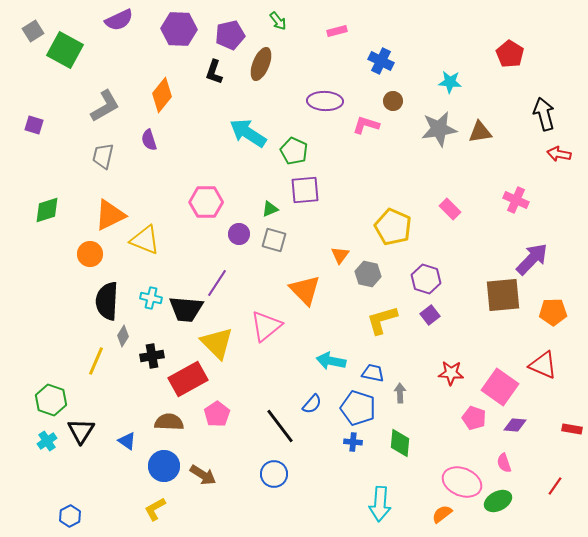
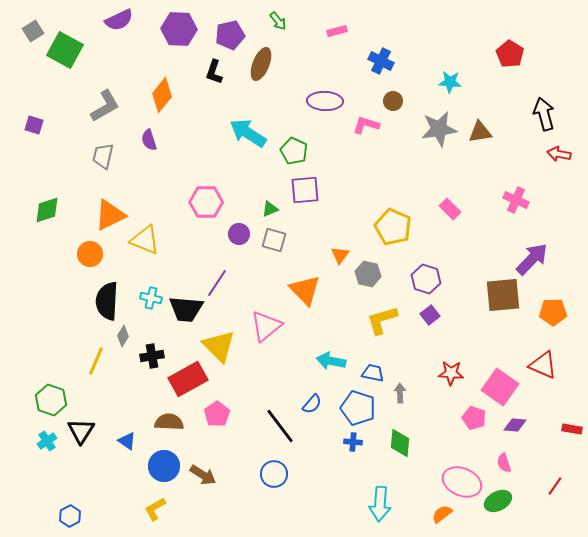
yellow triangle at (217, 343): moved 2 px right, 3 px down
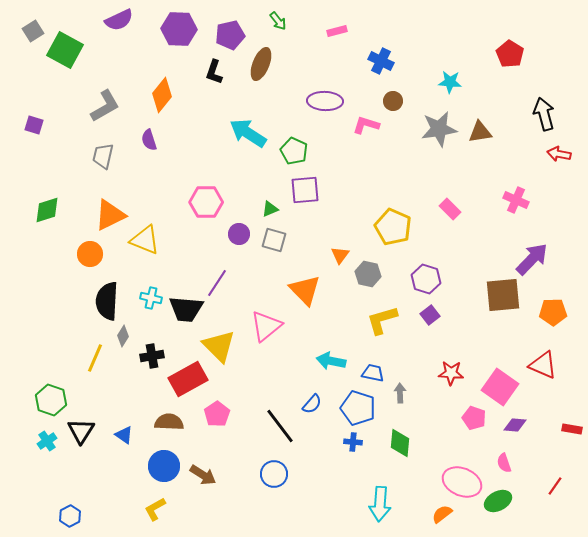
yellow line at (96, 361): moved 1 px left, 3 px up
blue triangle at (127, 441): moved 3 px left, 6 px up
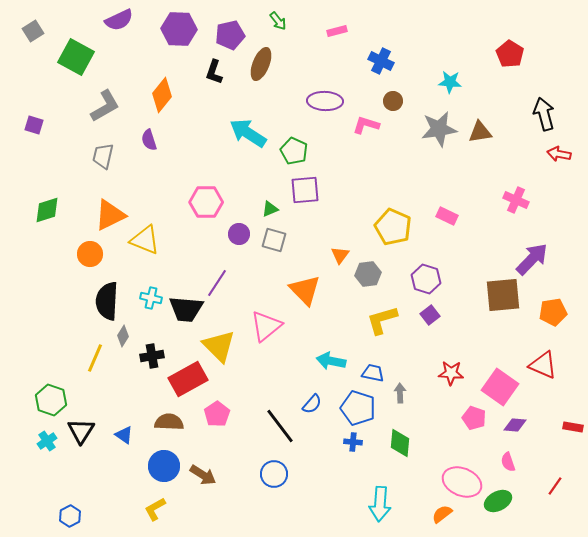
green square at (65, 50): moved 11 px right, 7 px down
pink rectangle at (450, 209): moved 3 px left, 7 px down; rotated 20 degrees counterclockwise
gray hexagon at (368, 274): rotated 20 degrees counterclockwise
orange pentagon at (553, 312): rotated 8 degrees counterclockwise
red rectangle at (572, 429): moved 1 px right, 2 px up
pink semicircle at (504, 463): moved 4 px right, 1 px up
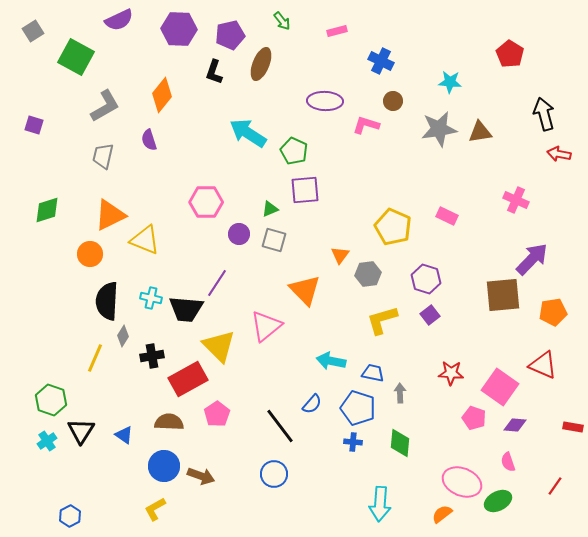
green arrow at (278, 21): moved 4 px right
brown arrow at (203, 475): moved 2 px left, 1 px down; rotated 12 degrees counterclockwise
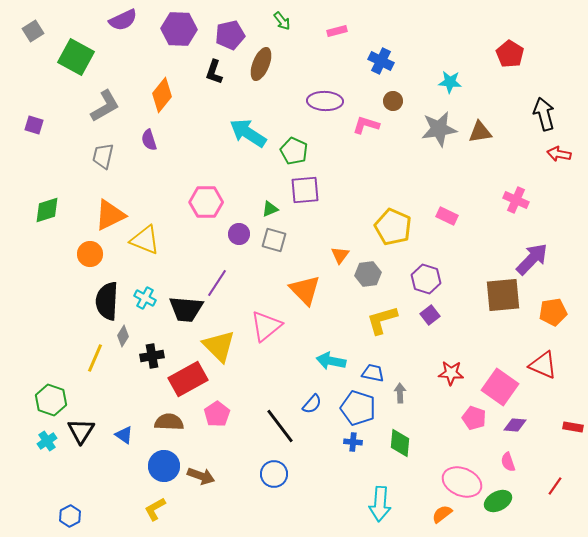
purple semicircle at (119, 20): moved 4 px right
cyan cross at (151, 298): moved 6 px left; rotated 15 degrees clockwise
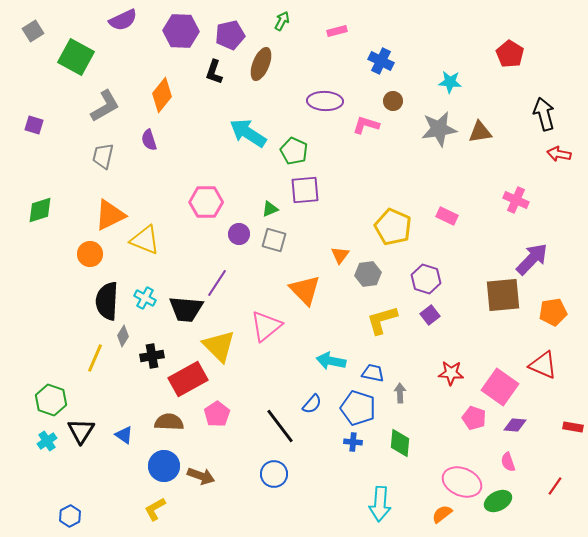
green arrow at (282, 21): rotated 114 degrees counterclockwise
purple hexagon at (179, 29): moved 2 px right, 2 px down
green diamond at (47, 210): moved 7 px left
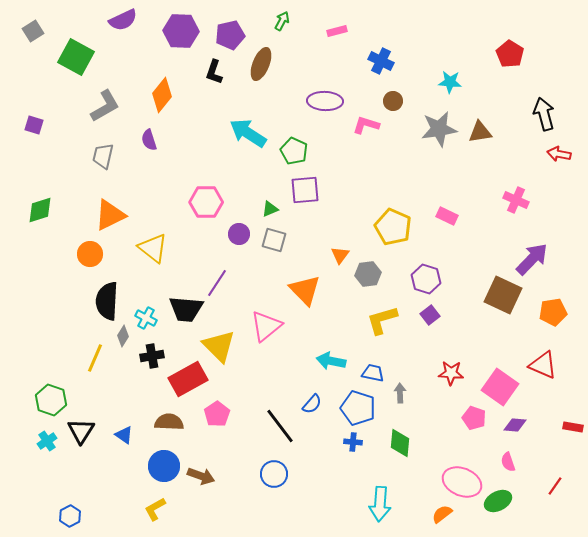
yellow triangle at (145, 240): moved 8 px right, 8 px down; rotated 16 degrees clockwise
brown square at (503, 295): rotated 30 degrees clockwise
cyan cross at (145, 298): moved 1 px right, 20 px down
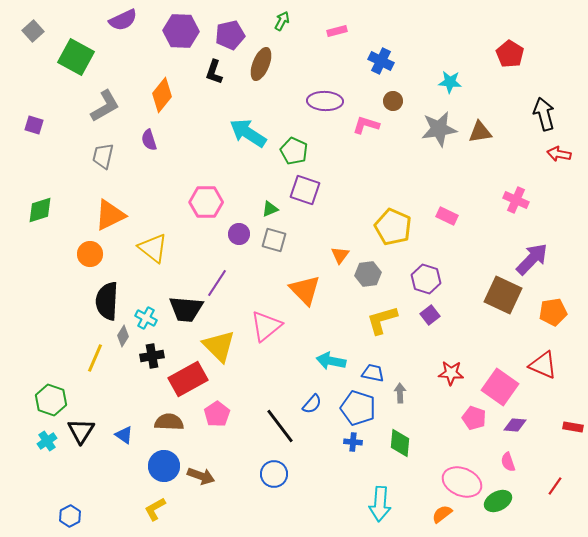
gray square at (33, 31): rotated 10 degrees counterclockwise
purple square at (305, 190): rotated 24 degrees clockwise
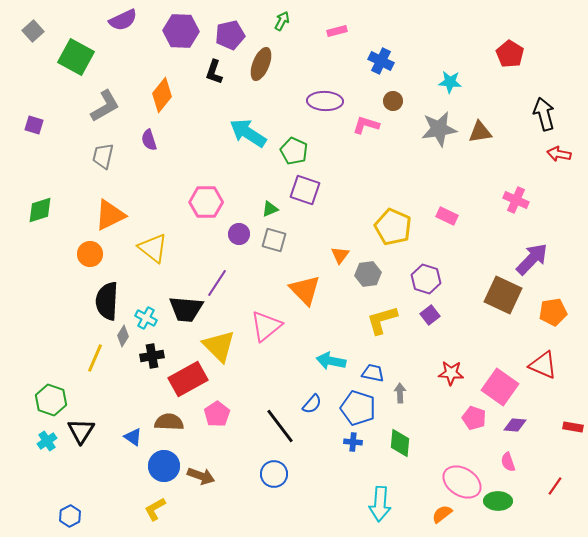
blue triangle at (124, 435): moved 9 px right, 2 px down
pink ellipse at (462, 482): rotated 9 degrees clockwise
green ellipse at (498, 501): rotated 28 degrees clockwise
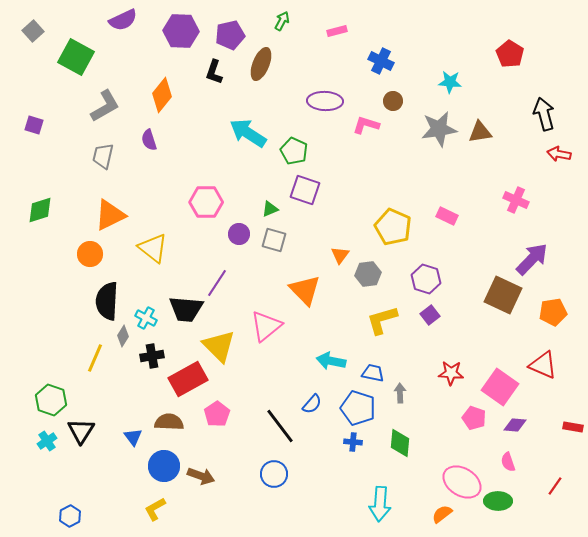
blue triangle at (133, 437): rotated 18 degrees clockwise
